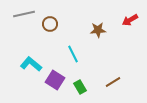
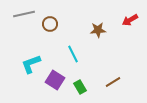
cyan L-shape: rotated 60 degrees counterclockwise
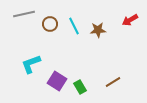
cyan line: moved 1 px right, 28 px up
purple square: moved 2 px right, 1 px down
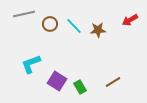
cyan line: rotated 18 degrees counterclockwise
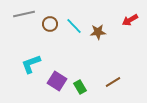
brown star: moved 2 px down
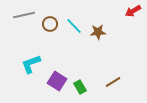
gray line: moved 1 px down
red arrow: moved 3 px right, 9 px up
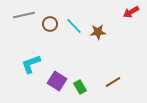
red arrow: moved 2 px left, 1 px down
